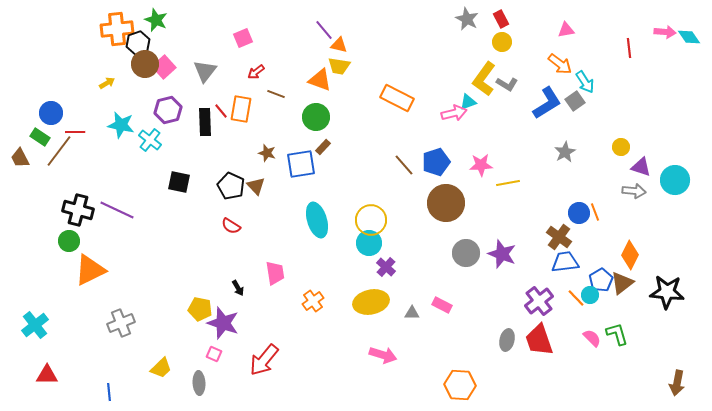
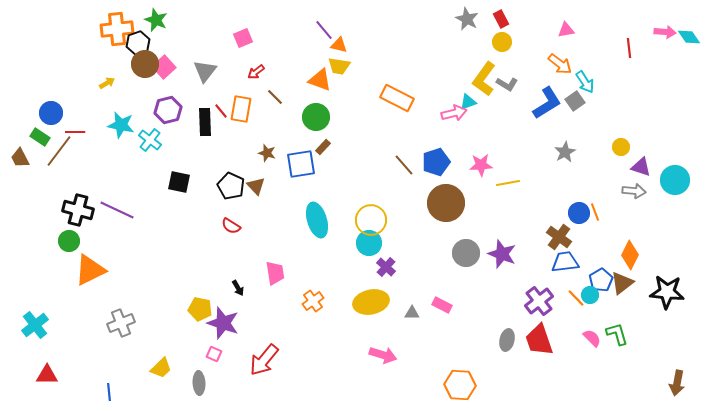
brown line at (276, 94): moved 1 px left, 3 px down; rotated 24 degrees clockwise
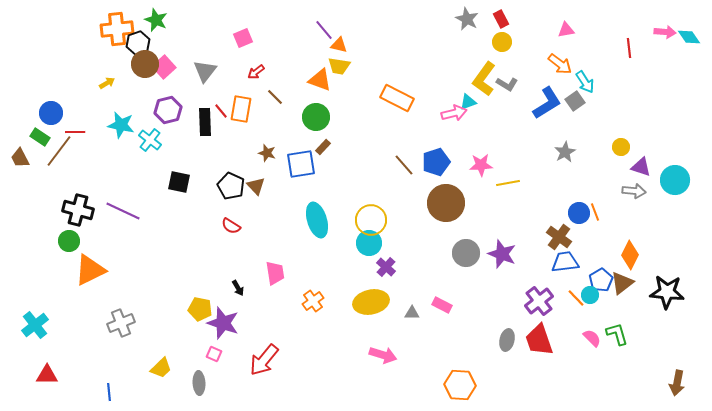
purple line at (117, 210): moved 6 px right, 1 px down
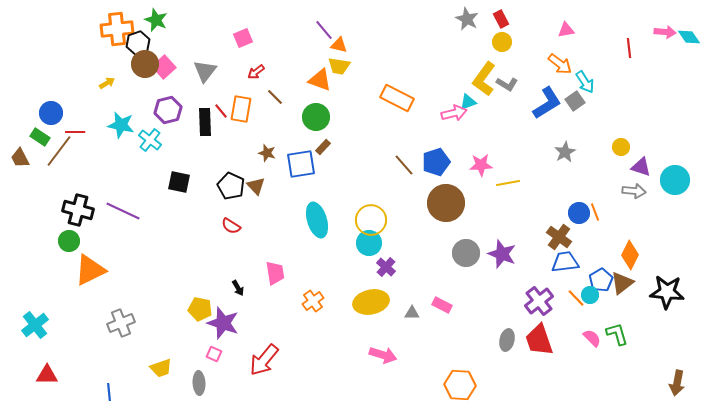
yellow trapezoid at (161, 368): rotated 25 degrees clockwise
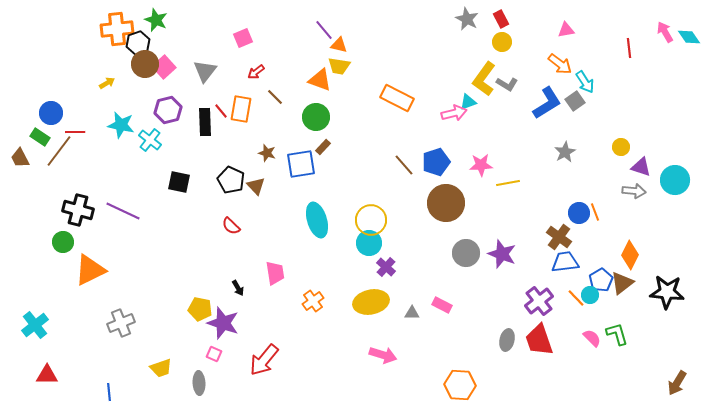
pink arrow at (665, 32): rotated 125 degrees counterclockwise
black pentagon at (231, 186): moved 6 px up
red semicircle at (231, 226): rotated 12 degrees clockwise
green circle at (69, 241): moved 6 px left, 1 px down
brown arrow at (677, 383): rotated 20 degrees clockwise
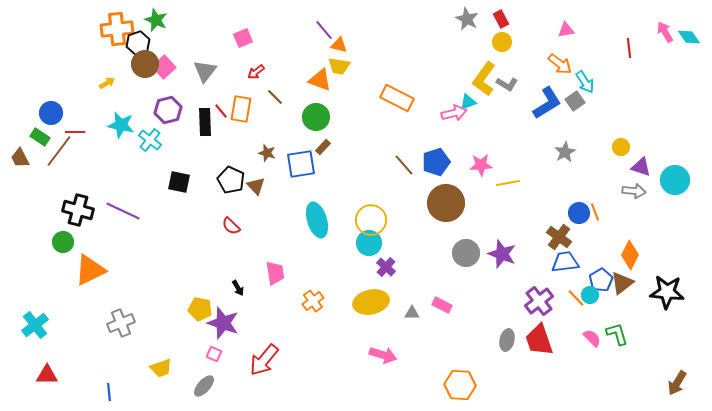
gray ellipse at (199, 383): moved 5 px right, 3 px down; rotated 45 degrees clockwise
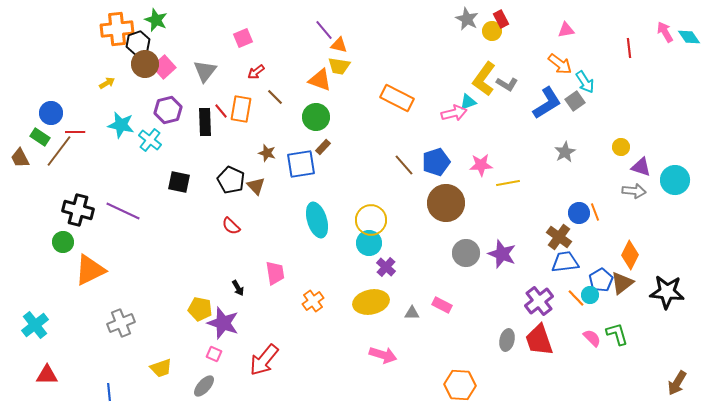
yellow circle at (502, 42): moved 10 px left, 11 px up
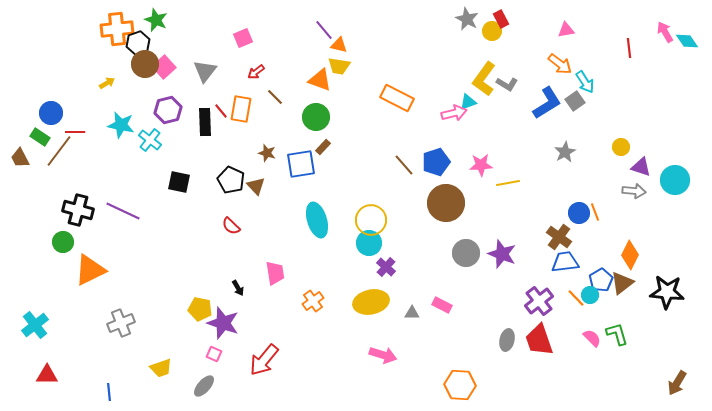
cyan diamond at (689, 37): moved 2 px left, 4 px down
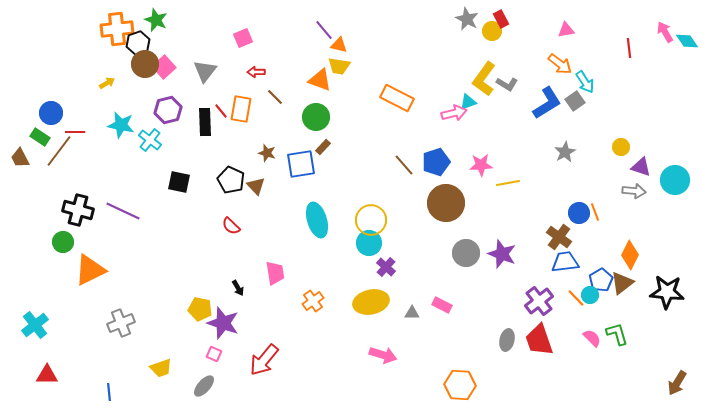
red arrow at (256, 72): rotated 36 degrees clockwise
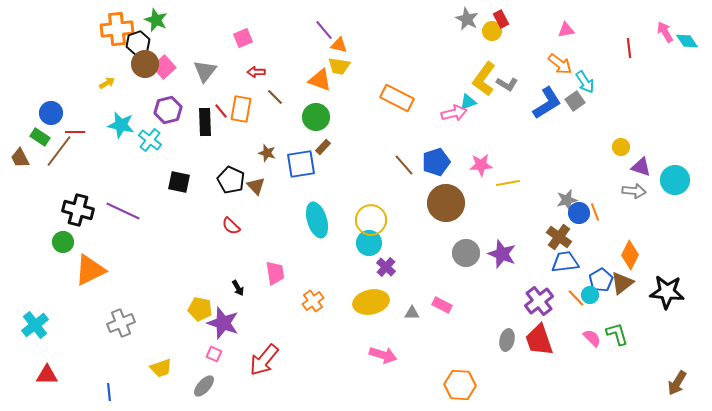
gray star at (565, 152): moved 2 px right, 48 px down; rotated 15 degrees clockwise
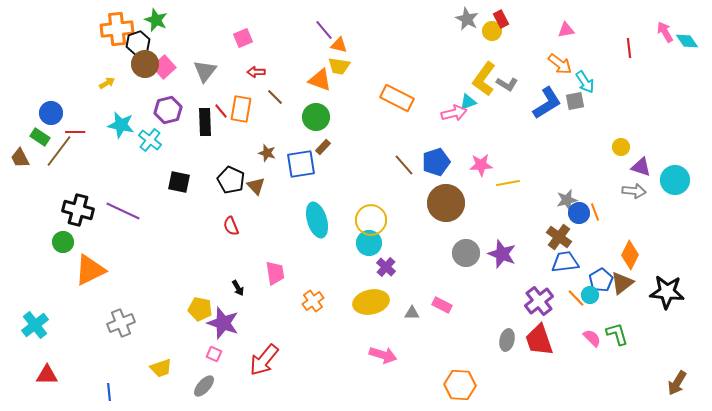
gray square at (575, 101): rotated 24 degrees clockwise
red semicircle at (231, 226): rotated 24 degrees clockwise
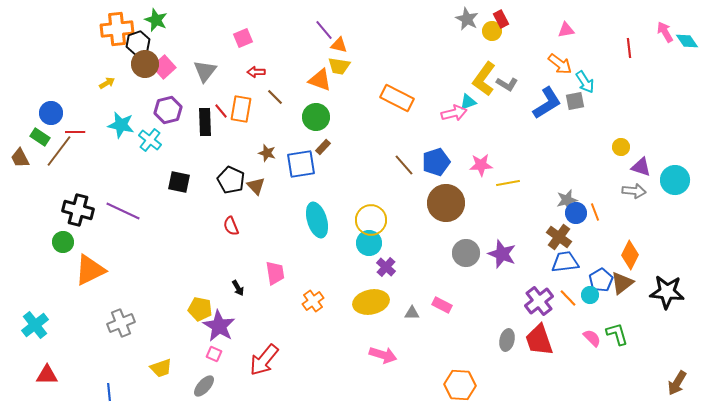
blue circle at (579, 213): moved 3 px left
orange line at (576, 298): moved 8 px left
purple star at (223, 323): moved 4 px left, 3 px down; rotated 12 degrees clockwise
